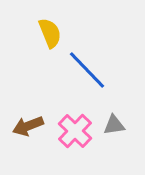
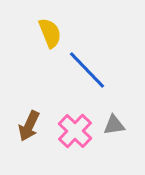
brown arrow: moved 1 px right; rotated 44 degrees counterclockwise
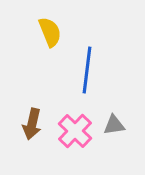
yellow semicircle: moved 1 px up
blue line: rotated 51 degrees clockwise
brown arrow: moved 3 px right, 2 px up; rotated 12 degrees counterclockwise
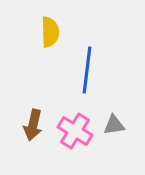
yellow semicircle: rotated 20 degrees clockwise
brown arrow: moved 1 px right, 1 px down
pink cross: rotated 12 degrees counterclockwise
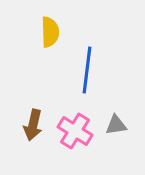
gray triangle: moved 2 px right
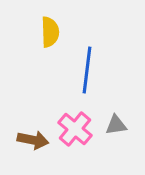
brown arrow: moved 15 px down; rotated 92 degrees counterclockwise
pink cross: moved 2 px up; rotated 8 degrees clockwise
